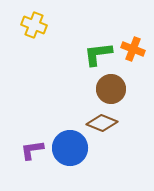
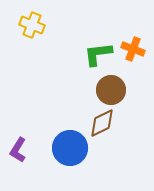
yellow cross: moved 2 px left
brown circle: moved 1 px down
brown diamond: rotated 48 degrees counterclockwise
purple L-shape: moved 14 px left; rotated 50 degrees counterclockwise
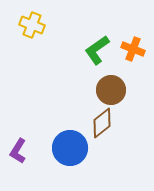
green L-shape: moved 1 px left, 4 px up; rotated 28 degrees counterclockwise
brown diamond: rotated 12 degrees counterclockwise
purple L-shape: moved 1 px down
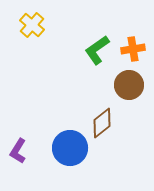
yellow cross: rotated 20 degrees clockwise
orange cross: rotated 30 degrees counterclockwise
brown circle: moved 18 px right, 5 px up
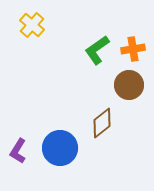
blue circle: moved 10 px left
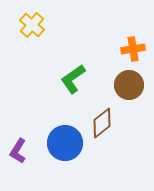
green L-shape: moved 24 px left, 29 px down
blue circle: moved 5 px right, 5 px up
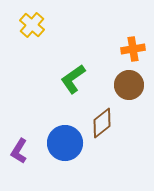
purple L-shape: moved 1 px right
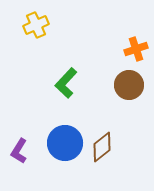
yellow cross: moved 4 px right; rotated 25 degrees clockwise
orange cross: moved 3 px right; rotated 10 degrees counterclockwise
green L-shape: moved 7 px left, 4 px down; rotated 12 degrees counterclockwise
brown diamond: moved 24 px down
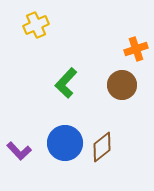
brown circle: moved 7 px left
purple L-shape: rotated 75 degrees counterclockwise
